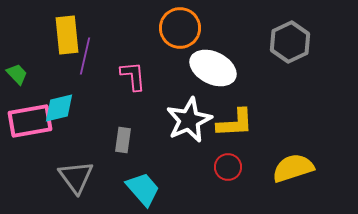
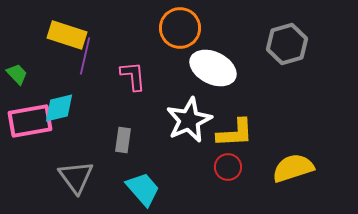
yellow rectangle: rotated 66 degrees counterclockwise
gray hexagon: moved 3 px left, 2 px down; rotated 9 degrees clockwise
yellow L-shape: moved 10 px down
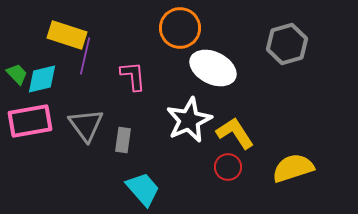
cyan diamond: moved 17 px left, 29 px up
yellow L-shape: rotated 120 degrees counterclockwise
gray triangle: moved 10 px right, 52 px up
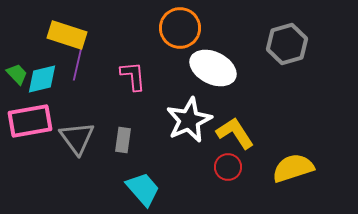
purple line: moved 7 px left, 6 px down
gray triangle: moved 9 px left, 13 px down
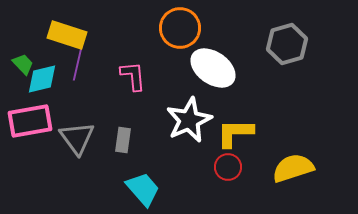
white ellipse: rotated 9 degrees clockwise
green trapezoid: moved 6 px right, 10 px up
yellow L-shape: rotated 57 degrees counterclockwise
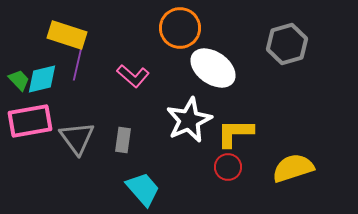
green trapezoid: moved 4 px left, 16 px down
pink L-shape: rotated 136 degrees clockwise
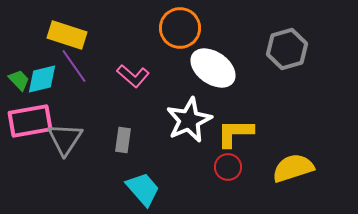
gray hexagon: moved 5 px down
purple line: moved 4 px left, 4 px down; rotated 48 degrees counterclockwise
gray triangle: moved 12 px left, 1 px down; rotated 9 degrees clockwise
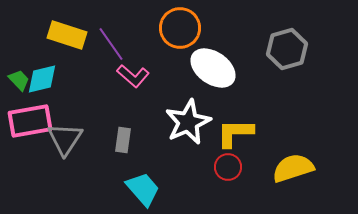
purple line: moved 37 px right, 22 px up
white star: moved 1 px left, 2 px down
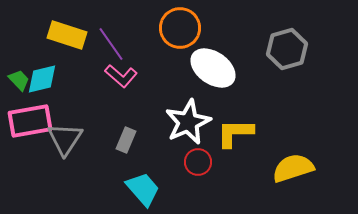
pink L-shape: moved 12 px left
gray rectangle: moved 3 px right; rotated 15 degrees clockwise
red circle: moved 30 px left, 5 px up
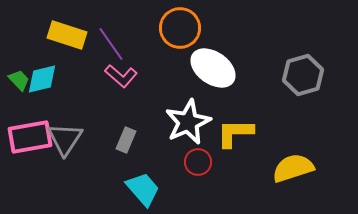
gray hexagon: moved 16 px right, 26 px down
pink rectangle: moved 16 px down
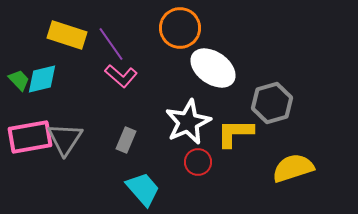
gray hexagon: moved 31 px left, 28 px down
